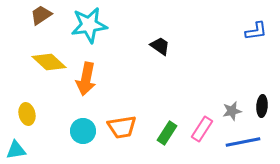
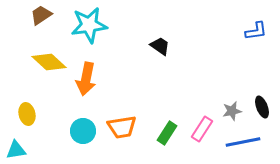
black ellipse: moved 1 px down; rotated 25 degrees counterclockwise
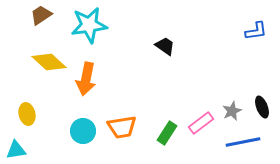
black trapezoid: moved 5 px right
gray star: rotated 12 degrees counterclockwise
pink rectangle: moved 1 px left, 6 px up; rotated 20 degrees clockwise
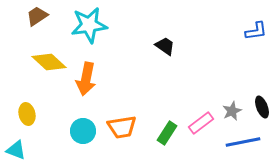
brown trapezoid: moved 4 px left, 1 px down
cyan triangle: rotated 30 degrees clockwise
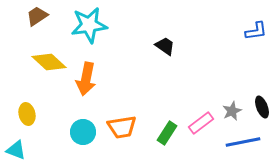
cyan circle: moved 1 px down
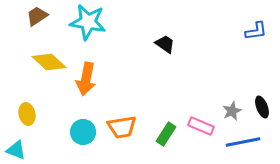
cyan star: moved 1 px left, 3 px up; rotated 18 degrees clockwise
black trapezoid: moved 2 px up
pink rectangle: moved 3 px down; rotated 60 degrees clockwise
green rectangle: moved 1 px left, 1 px down
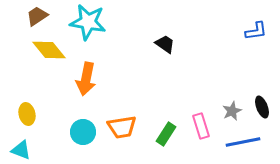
yellow diamond: moved 12 px up; rotated 8 degrees clockwise
pink rectangle: rotated 50 degrees clockwise
cyan triangle: moved 5 px right
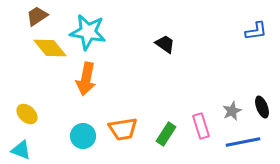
cyan star: moved 10 px down
yellow diamond: moved 1 px right, 2 px up
yellow ellipse: rotated 35 degrees counterclockwise
orange trapezoid: moved 1 px right, 2 px down
cyan circle: moved 4 px down
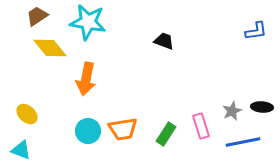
cyan star: moved 10 px up
black trapezoid: moved 1 px left, 3 px up; rotated 15 degrees counterclockwise
black ellipse: rotated 65 degrees counterclockwise
cyan circle: moved 5 px right, 5 px up
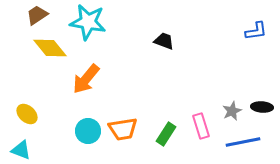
brown trapezoid: moved 1 px up
orange arrow: rotated 28 degrees clockwise
